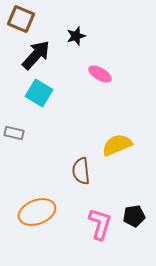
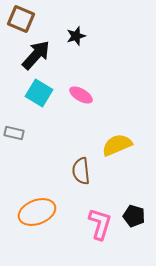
pink ellipse: moved 19 px left, 21 px down
black pentagon: rotated 25 degrees clockwise
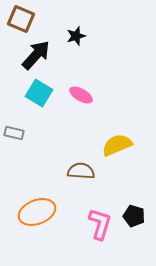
brown semicircle: rotated 100 degrees clockwise
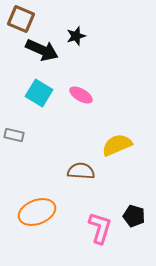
black arrow: moved 6 px right, 5 px up; rotated 72 degrees clockwise
gray rectangle: moved 2 px down
pink L-shape: moved 4 px down
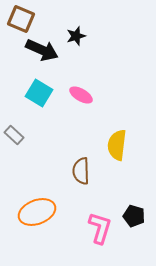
gray rectangle: rotated 30 degrees clockwise
yellow semicircle: rotated 60 degrees counterclockwise
brown semicircle: rotated 96 degrees counterclockwise
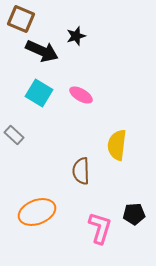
black arrow: moved 1 px down
black pentagon: moved 2 px up; rotated 20 degrees counterclockwise
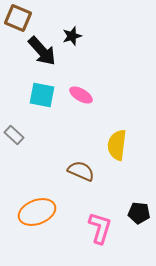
brown square: moved 3 px left, 1 px up
black star: moved 4 px left
black arrow: rotated 24 degrees clockwise
cyan square: moved 3 px right, 2 px down; rotated 20 degrees counterclockwise
brown semicircle: rotated 116 degrees clockwise
black pentagon: moved 5 px right, 1 px up; rotated 10 degrees clockwise
